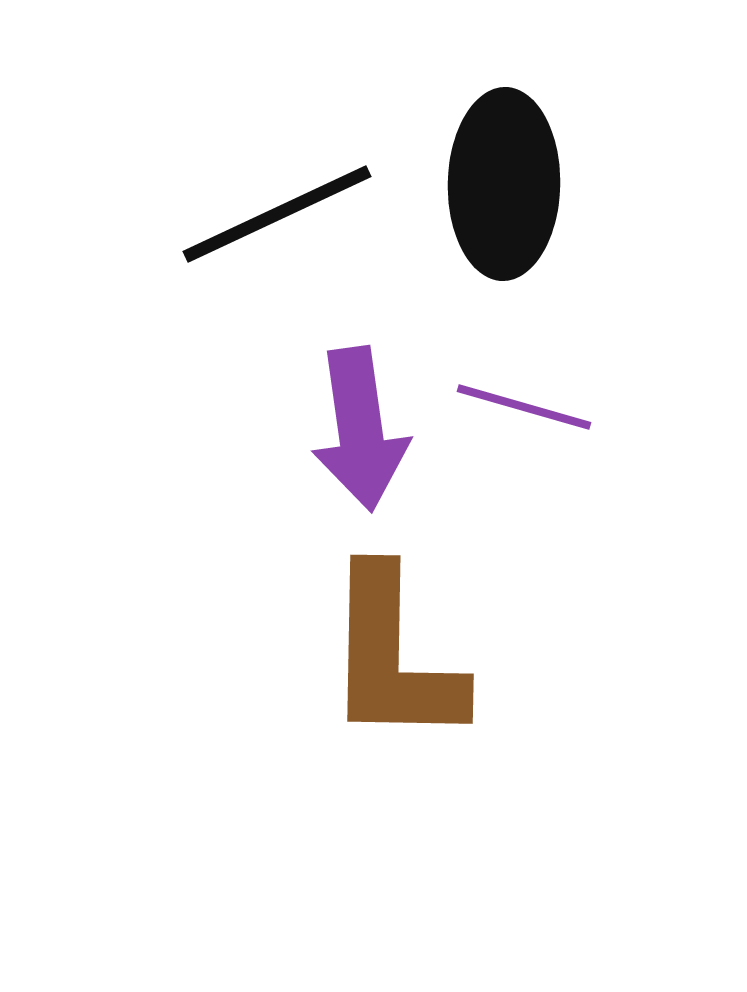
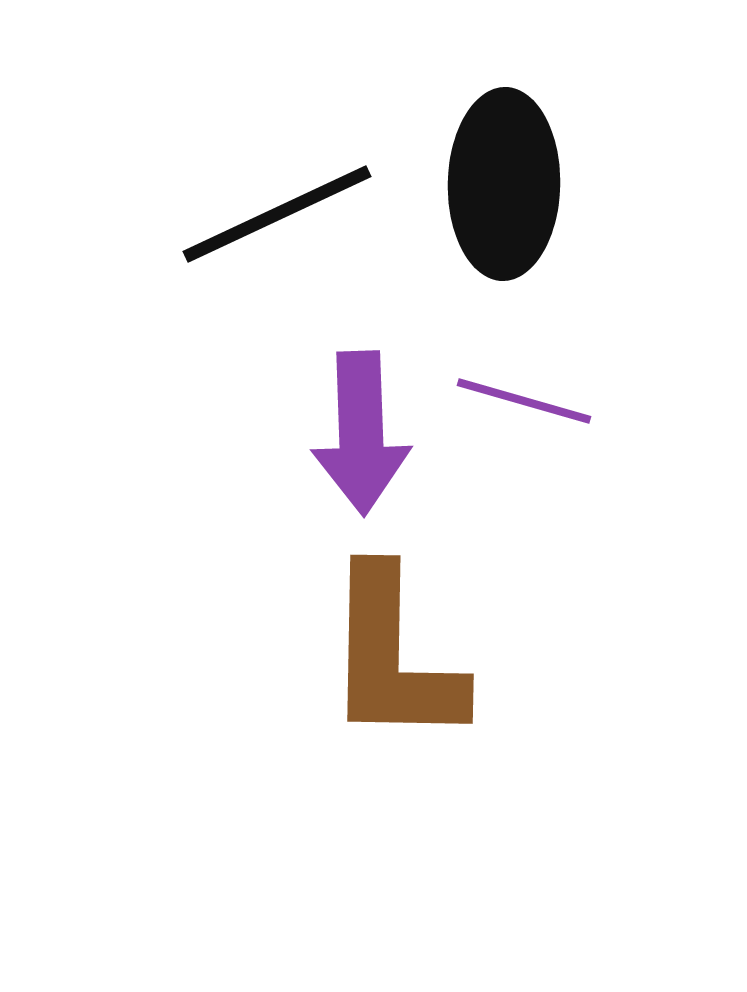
purple line: moved 6 px up
purple arrow: moved 1 px right, 4 px down; rotated 6 degrees clockwise
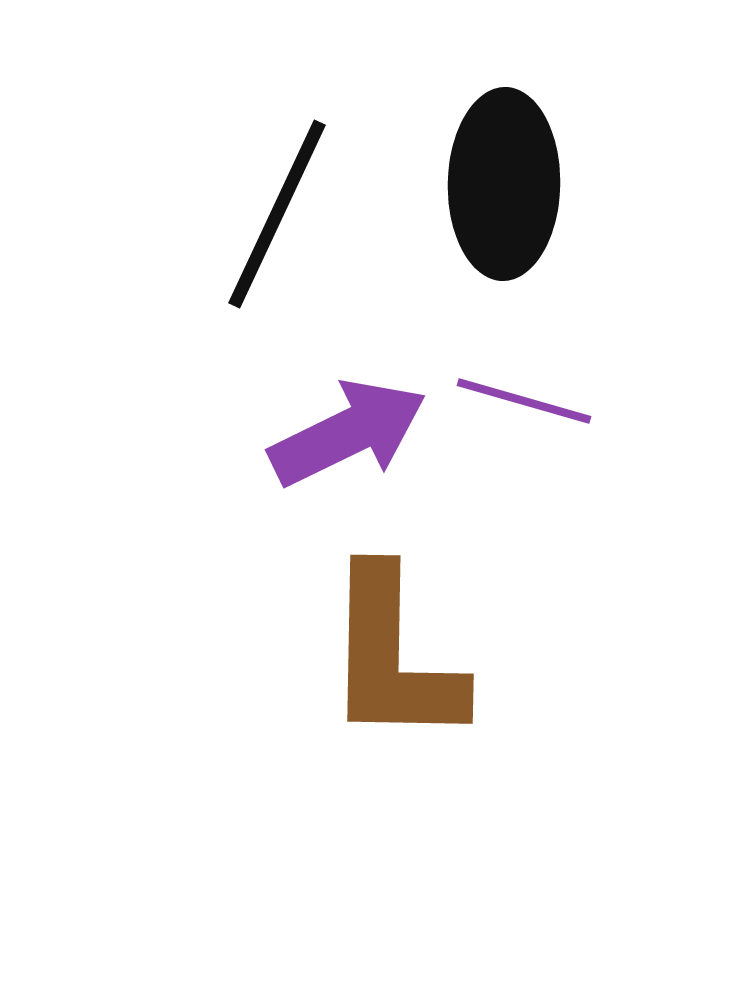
black line: rotated 40 degrees counterclockwise
purple arrow: moved 13 px left; rotated 114 degrees counterclockwise
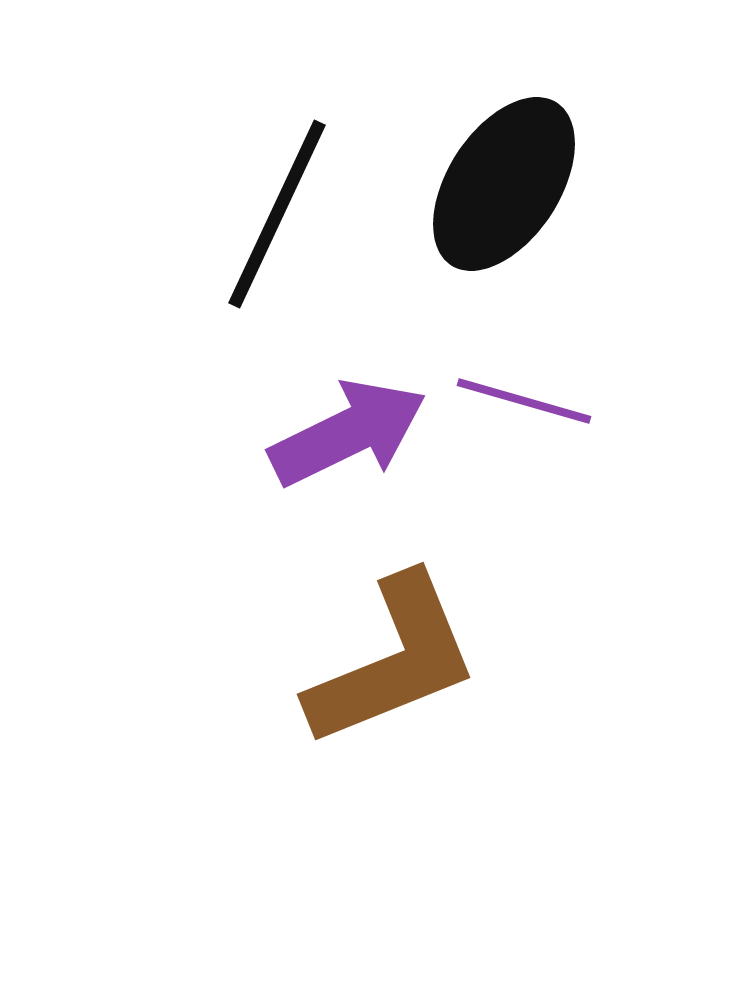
black ellipse: rotated 32 degrees clockwise
brown L-shape: moved 4 px down; rotated 113 degrees counterclockwise
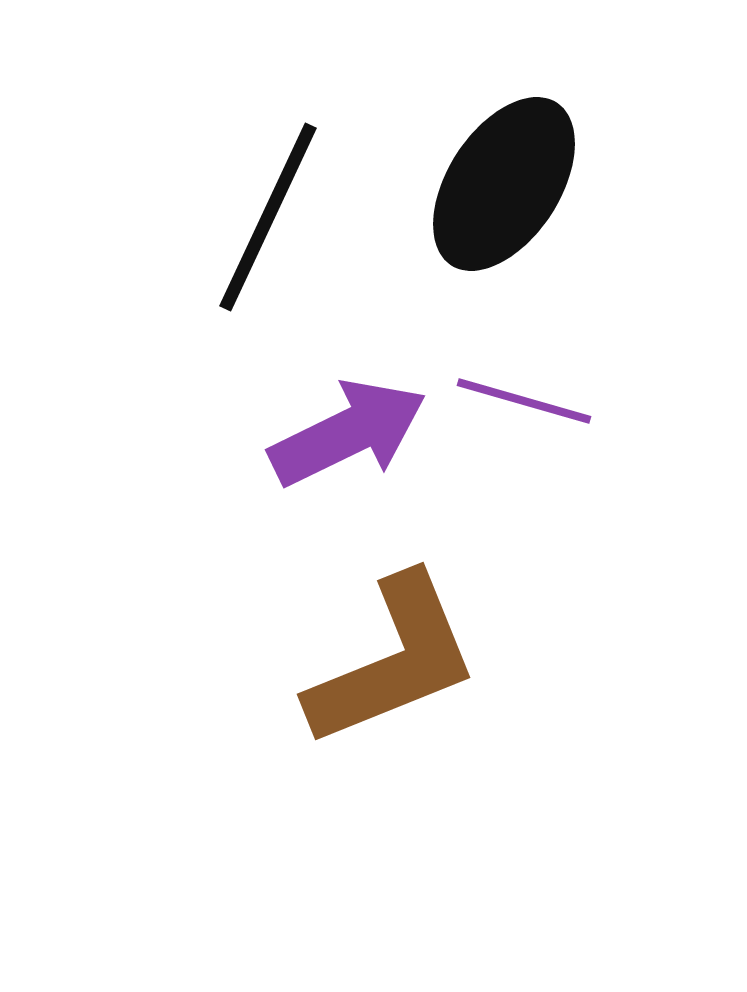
black line: moved 9 px left, 3 px down
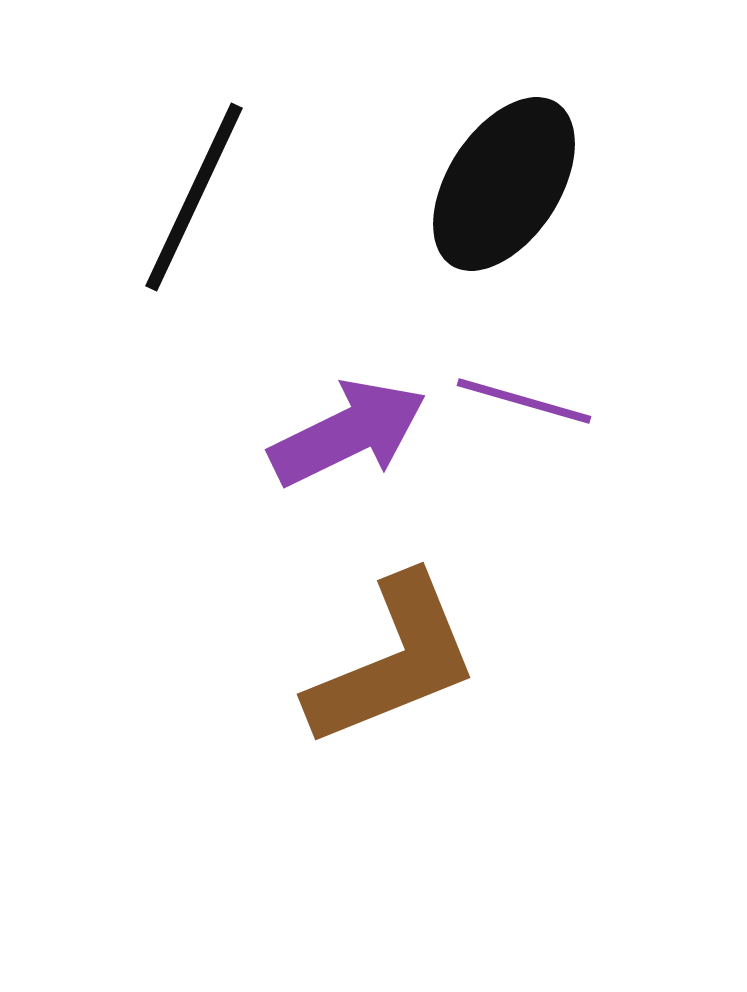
black line: moved 74 px left, 20 px up
